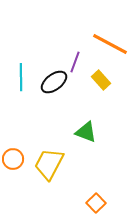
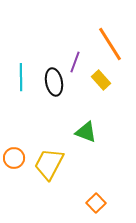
orange line: rotated 30 degrees clockwise
black ellipse: rotated 64 degrees counterclockwise
orange circle: moved 1 px right, 1 px up
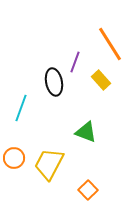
cyan line: moved 31 px down; rotated 20 degrees clockwise
orange square: moved 8 px left, 13 px up
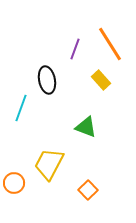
purple line: moved 13 px up
black ellipse: moved 7 px left, 2 px up
green triangle: moved 5 px up
orange circle: moved 25 px down
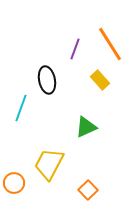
yellow rectangle: moved 1 px left
green triangle: rotated 45 degrees counterclockwise
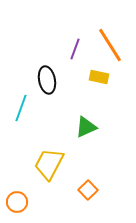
orange line: moved 1 px down
yellow rectangle: moved 1 px left, 3 px up; rotated 36 degrees counterclockwise
orange circle: moved 3 px right, 19 px down
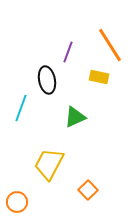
purple line: moved 7 px left, 3 px down
green triangle: moved 11 px left, 10 px up
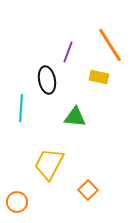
cyan line: rotated 16 degrees counterclockwise
green triangle: rotated 30 degrees clockwise
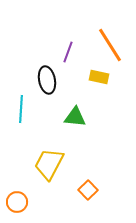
cyan line: moved 1 px down
